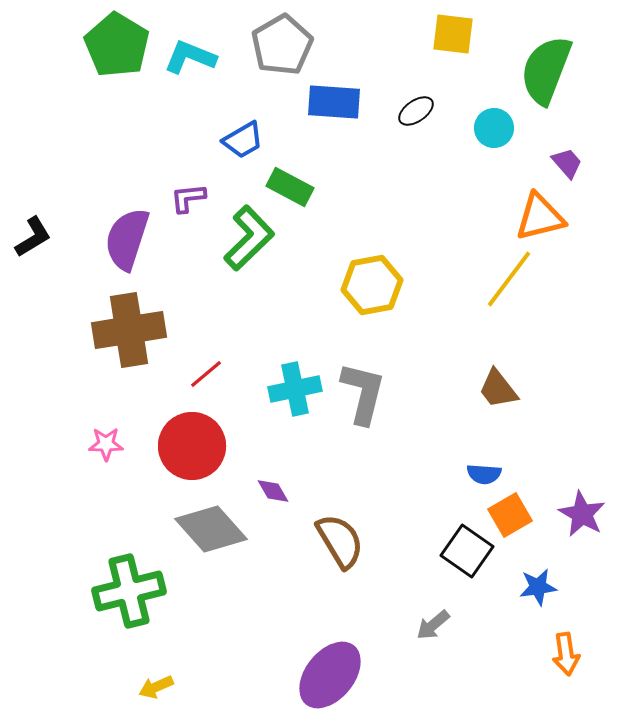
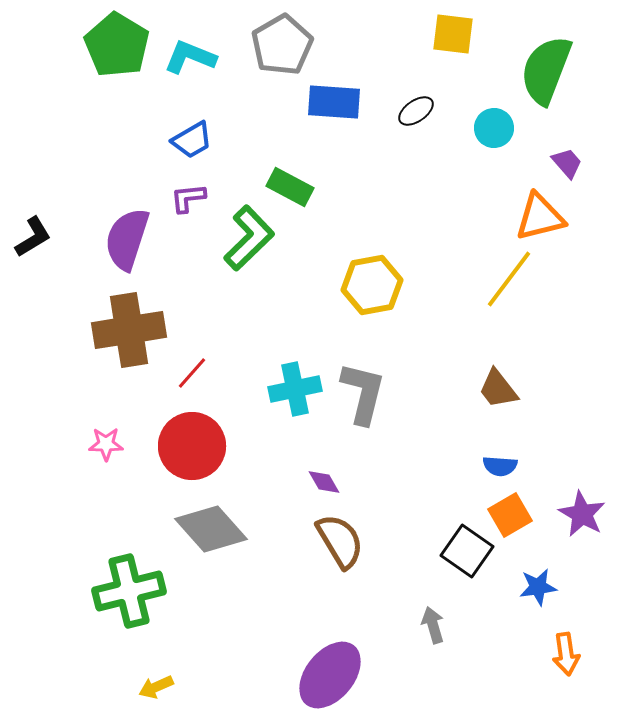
blue trapezoid: moved 51 px left
red line: moved 14 px left, 1 px up; rotated 9 degrees counterclockwise
blue semicircle: moved 16 px right, 8 px up
purple diamond: moved 51 px right, 9 px up
gray arrow: rotated 114 degrees clockwise
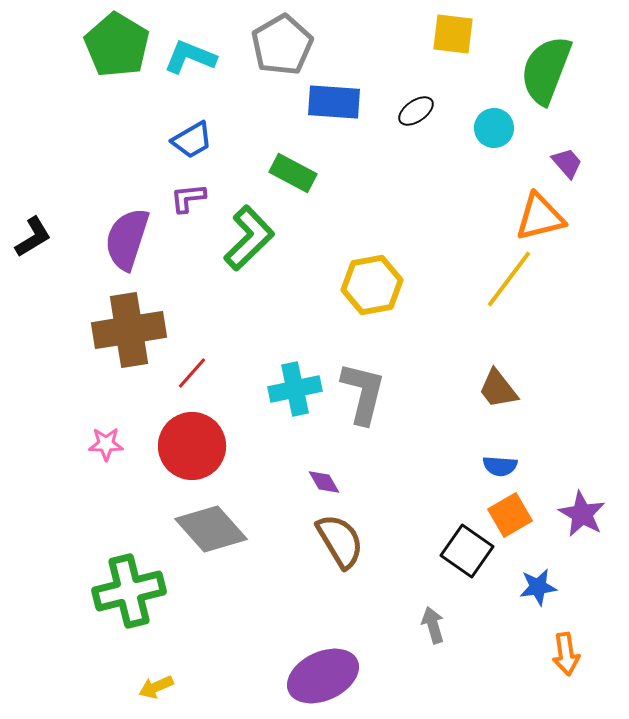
green rectangle: moved 3 px right, 14 px up
purple ellipse: moved 7 px left, 1 px down; rotated 26 degrees clockwise
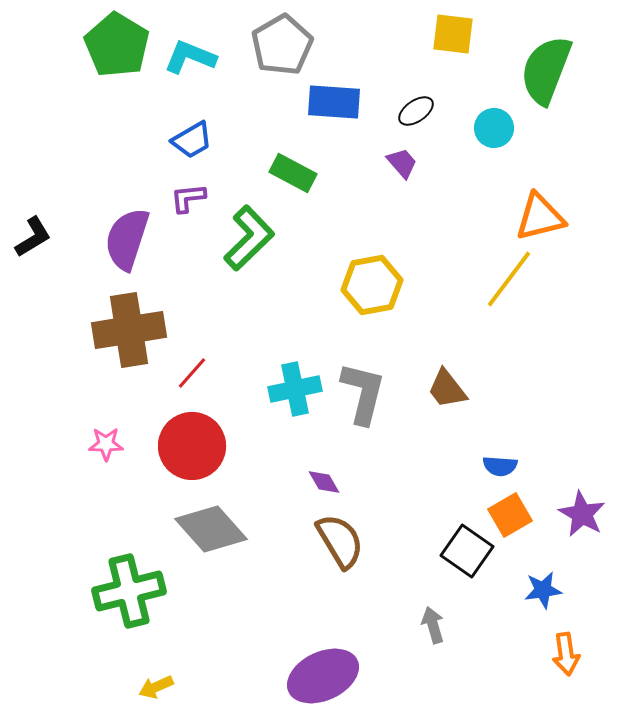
purple trapezoid: moved 165 px left
brown trapezoid: moved 51 px left
blue star: moved 5 px right, 3 px down
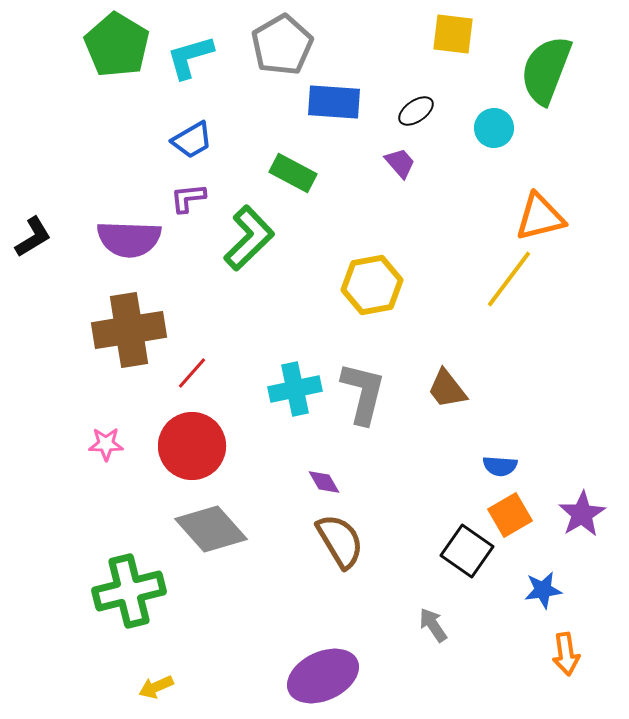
cyan L-shape: rotated 38 degrees counterclockwise
purple trapezoid: moved 2 px left
purple semicircle: moved 2 px right; rotated 106 degrees counterclockwise
purple star: rotated 12 degrees clockwise
gray arrow: rotated 18 degrees counterclockwise
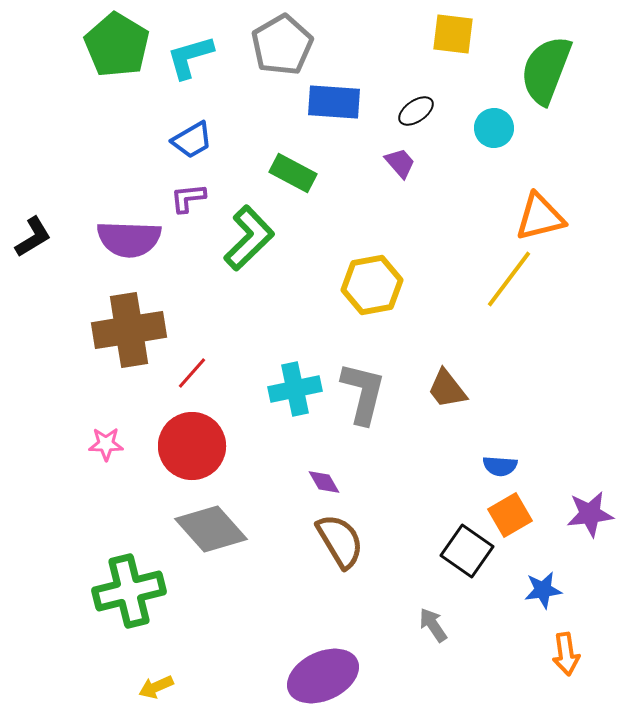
purple star: moved 8 px right; rotated 24 degrees clockwise
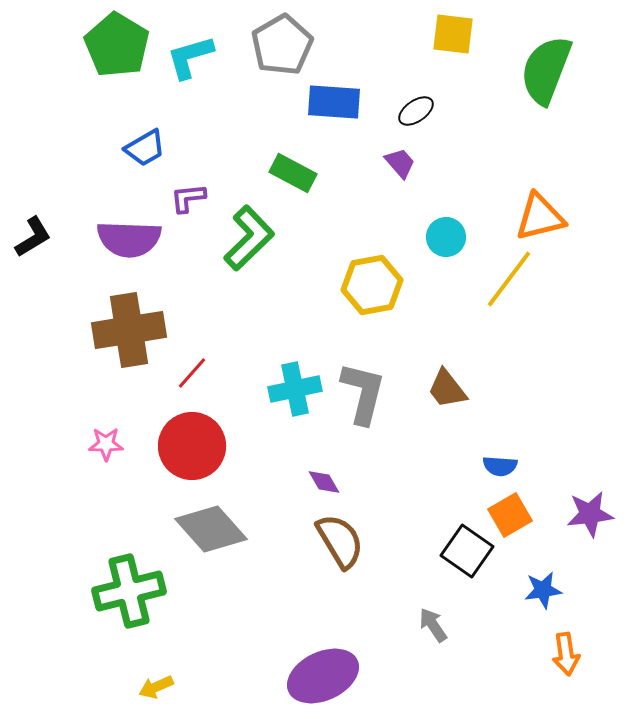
cyan circle: moved 48 px left, 109 px down
blue trapezoid: moved 47 px left, 8 px down
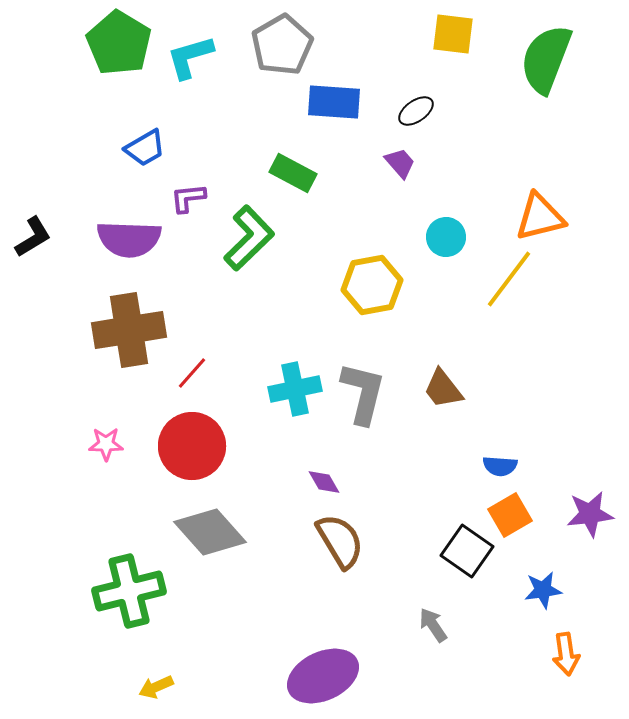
green pentagon: moved 2 px right, 2 px up
green semicircle: moved 11 px up
brown trapezoid: moved 4 px left
gray diamond: moved 1 px left, 3 px down
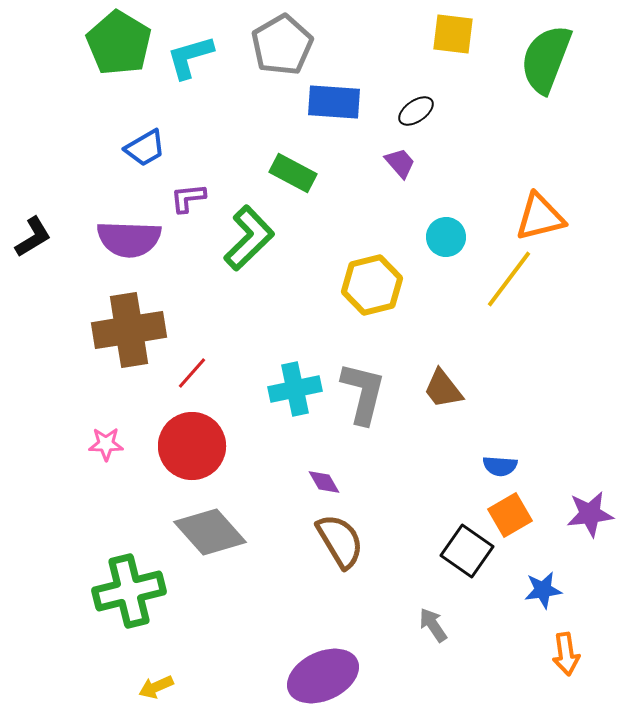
yellow hexagon: rotated 4 degrees counterclockwise
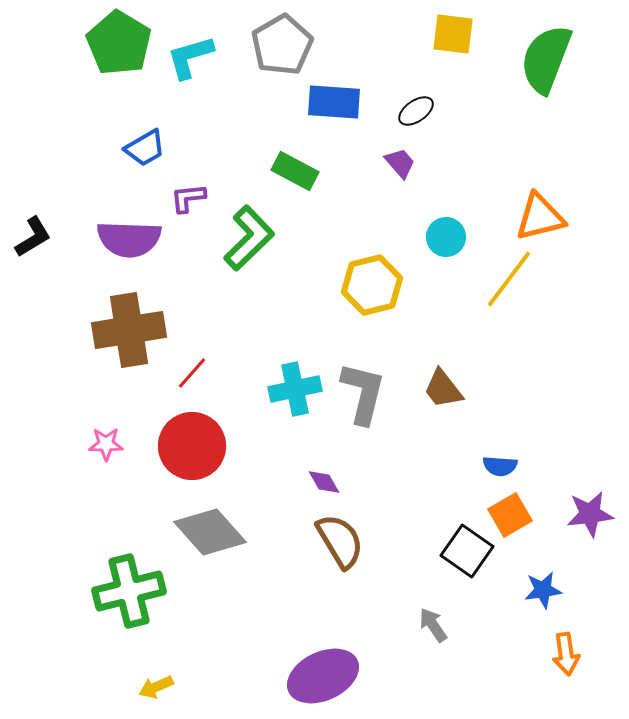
green rectangle: moved 2 px right, 2 px up
